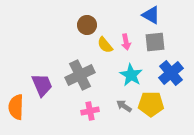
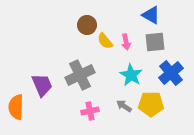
yellow semicircle: moved 4 px up
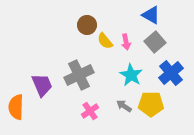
gray square: rotated 35 degrees counterclockwise
gray cross: moved 1 px left
pink cross: rotated 24 degrees counterclockwise
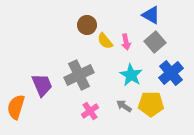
orange semicircle: rotated 15 degrees clockwise
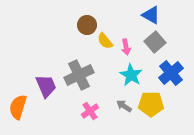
pink arrow: moved 5 px down
purple trapezoid: moved 4 px right, 1 px down
orange semicircle: moved 2 px right
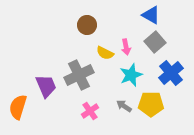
yellow semicircle: moved 12 px down; rotated 24 degrees counterclockwise
cyan star: rotated 20 degrees clockwise
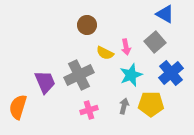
blue triangle: moved 14 px right, 1 px up
purple trapezoid: moved 1 px left, 4 px up
gray arrow: rotated 70 degrees clockwise
pink cross: moved 1 px left, 1 px up; rotated 18 degrees clockwise
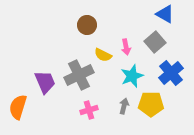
yellow semicircle: moved 2 px left, 2 px down
cyan star: moved 1 px right, 1 px down
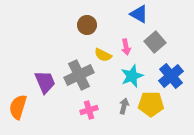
blue triangle: moved 26 px left
blue cross: moved 3 px down
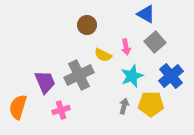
blue triangle: moved 7 px right
pink cross: moved 28 px left
